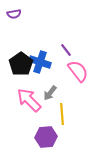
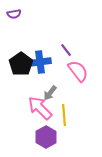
blue cross: rotated 25 degrees counterclockwise
pink arrow: moved 11 px right, 8 px down
yellow line: moved 2 px right, 1 px down
purple hexagon: rotated 25 degrees counterclockwise
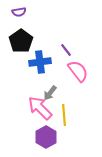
purple semicircle: moved 5 px right, 2 px up
black pentagon: moved 23 px up
